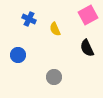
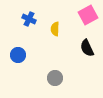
yellow semicircle: rotated 24 degrees clockwise
gray circle: moved 1 px right, 1 px down
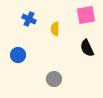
pink square: moved 2 px left; rotated 18 degrees clockwise
gray circle: moved 1 px left, 1 px down
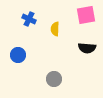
black semicircle: rotated 60 degrees counterclockwise
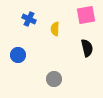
black semicircle: rotated 108 degrees counterclockwise
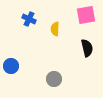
blue circle: moved 7 px left, 11 px down
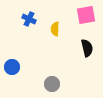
blue circle: moved 1 px right, 1 px down
gray circle: moved 2 px left, 5 px down
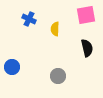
gray circle: moved 6 px right, 8 px up
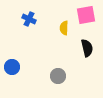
yellow semicircle: moved 9 px right, 1 px up
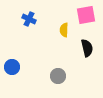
yellow semicircle: moved 2 px down
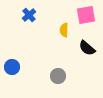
blue cross: moved 4 px up; rotated 24 degrees clockwise
black semicircle: rotated 144 degrees clockwise
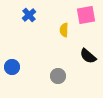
black semicircle: moved 1 px right, 8 px down
